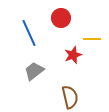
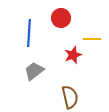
blue line: rotated 28 degrees clockwise
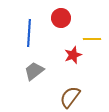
brown semicircle: rotated 130 degrees counterclockwise
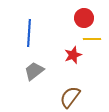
red circle: moved 23 px right
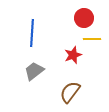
blue line: moved 3 px right
brown semicircle: moved 5 px up
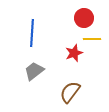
red star: moved 1 px right, 2 px up
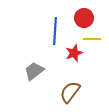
blue line: moved 23 px right, 2 px up
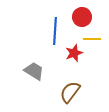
red circle: moved 2 px left, 1 px up
gray trapezoid: rotated 70 degrees clockwise
